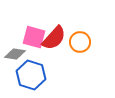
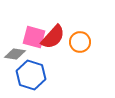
red semicircle: moved 1 px left, 1 px up
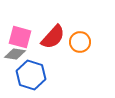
pink square: moved 14 px left
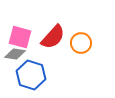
orange circle: moved 1 px right, 1 px down
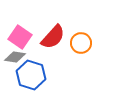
pink square: rotated 20 degrees clockwise
gray diamond: moved 3 px down
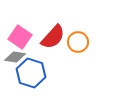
orange circle: moved 3 px left, 1 px up
blue hexagon: moved 2 px up
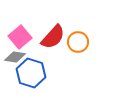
pink square: rotated 15 degrees clockwise
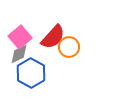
orange circle: moved 9 px left, 5 px down
gray diamond: moved 4 px right, 3 px up; rotated 35 degrees counterclockwise
blue hexagon: rotated 12 degrees clockwise
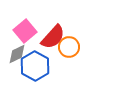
pink square: moved 5 px right, 6 px up
gray diamond: moved 2 px left
blue hexagon: moved 4 px right, 7 px up
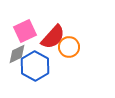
pink square: rotated 15 degrees clockwise
